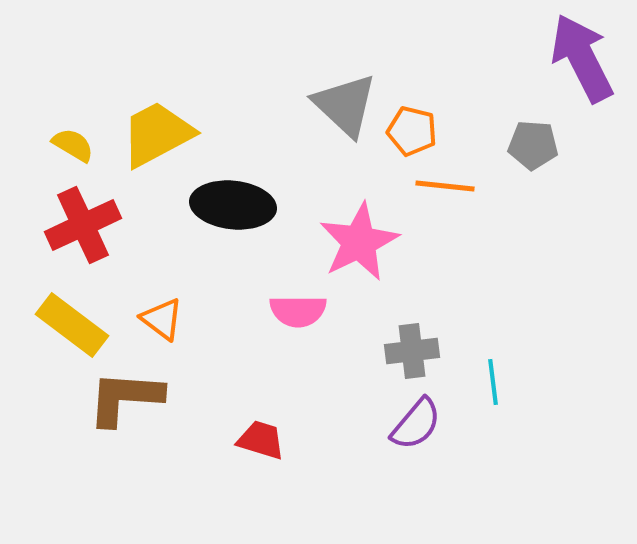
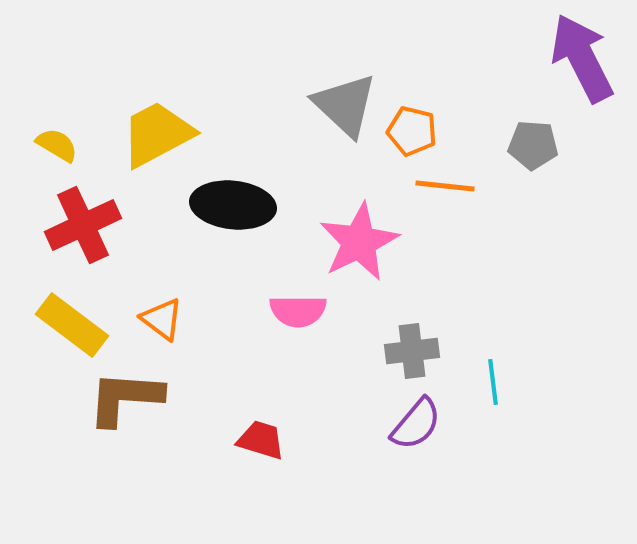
yellow semicircle: moved 16 px left
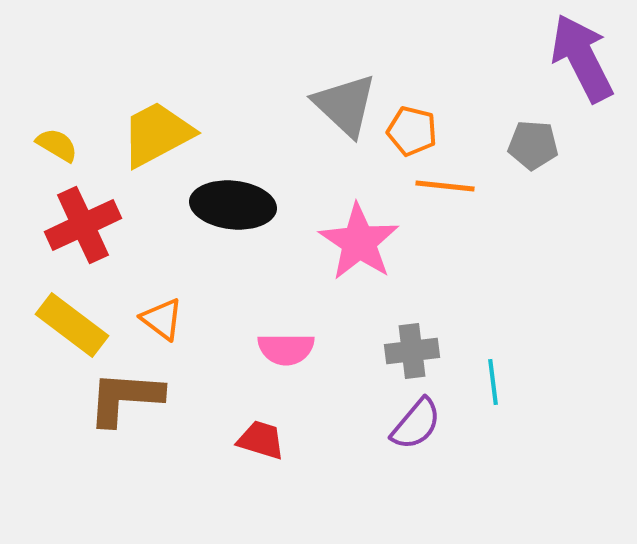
pink star: rotated 12 degrees counterclockwise
pink semicircle: moved 12 px left, 38 px down
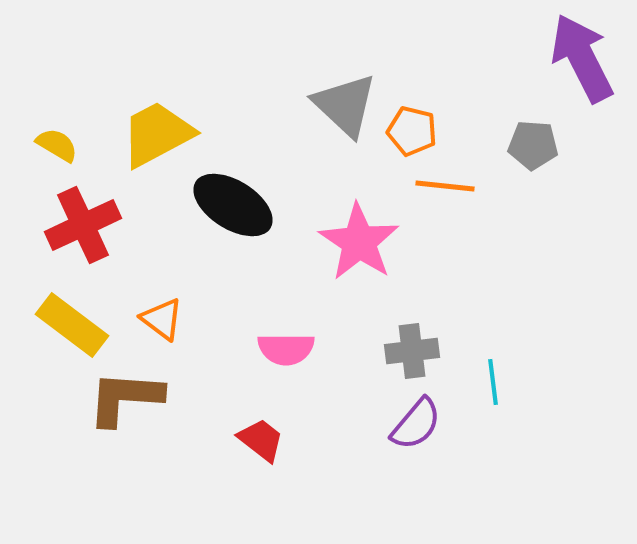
black ellipse: rotated 26 degrees clockwise
red trapezoid: rotated 21 degrees clockwise
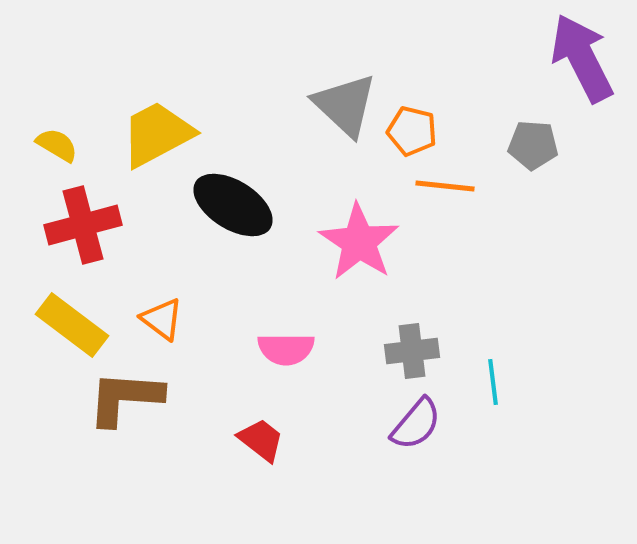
red cross: rotated 10 degrees clockwise
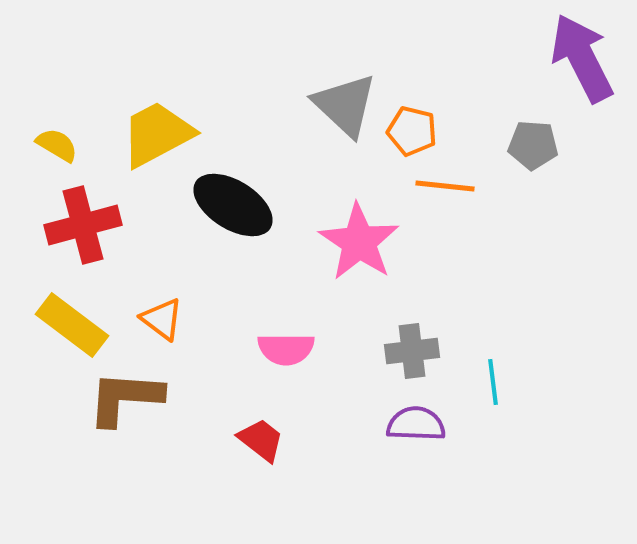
purple semicircle: rotated 128 degrees counterclockwise
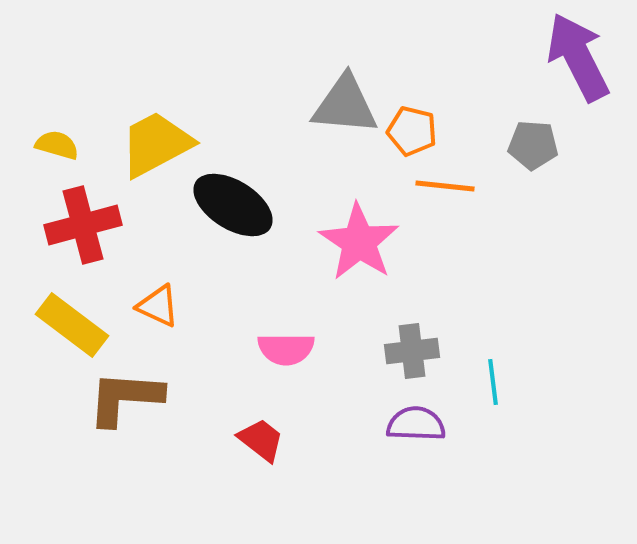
purple arrow: moved 4 px left, 1 px up
gray triangle: rotated 38 degrees counterclockwise
yellow trapezoid: moved 1 px left, 10 px down
yellow semicircle: rotated 15 degrees counterclockwise
orange triangle: moved 4 px left, 13 px up; rotated 12 degrees counterclockwise
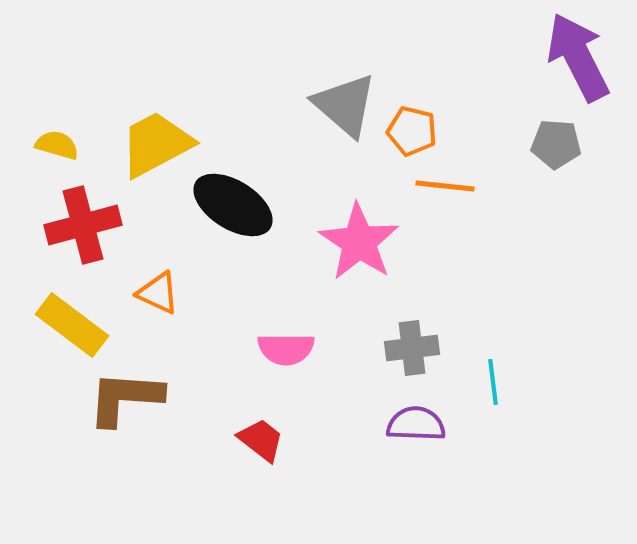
gray triangle: rotated 36 degrees clockwise
gray pentagon: moved 23 px right, 1 px up
orange triangle: moved 13 px up
gray cross: moved 3 px up
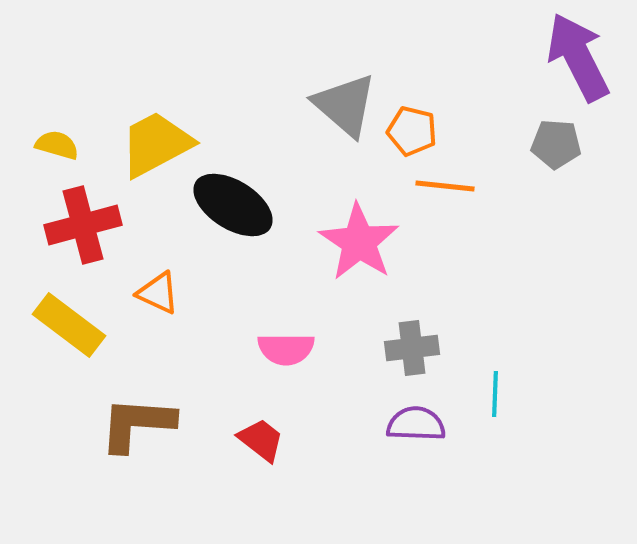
yellow rectangle: moved 3 px left
cyan line: moved 2 px right, 12 px down; rotated 9 degrees clockwise
brown L-shape: moved 12 px right, 26 px down
